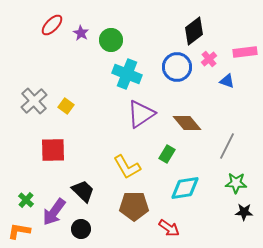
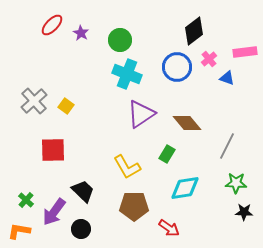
green circle: moved 9 px right
blue triangle: moved 3 px up
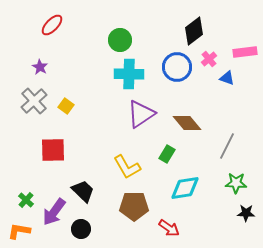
purple star: moved 41 px left, 34 px down
cyan cross: moved 2 px right; rotated 20 degrees counterclockwise
black star: moved 2 px right, 1 px down
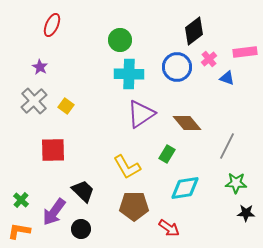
red ellipse: rotated 20 degrees counterclockwise
green cross: moved 5 px left
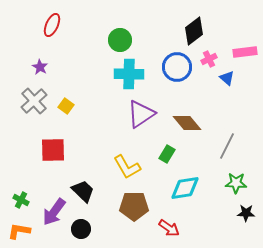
pink cross: rotated 14 degrees clockwise
blue triangle: rotated 21 degrees clockwise
green cross: rotated 14 degrees counterclockwise
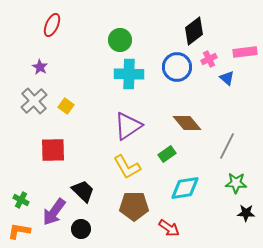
purple triangle: moved 13 px left, 12 px down
green rectangle: rotated 24 degrees clockwise
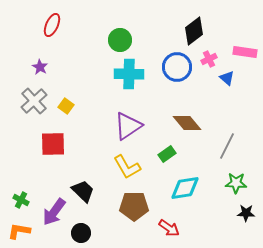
pink rectangle: rotated 15 degrees clockwise
red square: moved 6 px up
black circle: moved 4 px down
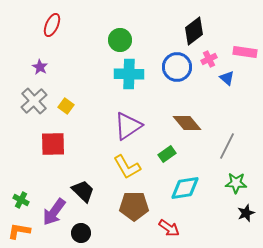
black star: rotated 24 degrees counterclockwise
